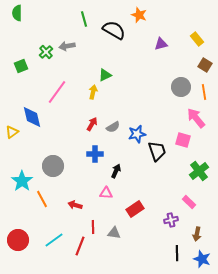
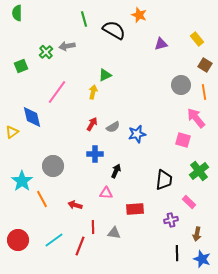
gray circle at (181, 87): moved 2 px up
black trapezoid at (157, 151): moved 7 px right, 29 px down; rotated 25 degrees clockwise
red rectangle at (135, 209): rotated 30 degrees clockwise
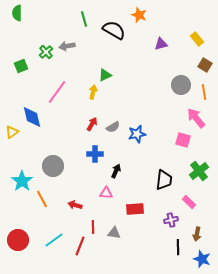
black line at (177, 253): moved 1 px right, 6 px up
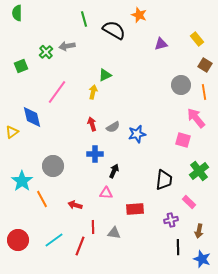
red arrow at (92, 124): rotated 48 degrees counterclockwise
black arrow at (116, 171): moved 2 px left
brown arrow at (197, 234): moved 2 px right, 3 px up
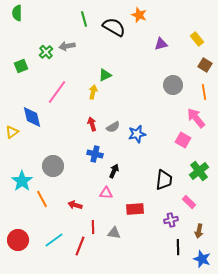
black semicircle at (114, 30): moved 3 px up
gray circle at (181, 85): moved 8 px left
pink square at (183, 140): rotated 14 degrees clockwise
blue cross at (95, 154): rotated 14 degrees clockwise
